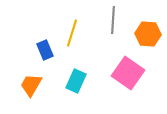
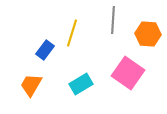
blue rectangle: rotated 60 degrees clockwise
cyan rectangle: moved 5 px right, 3 px down; rotated 35 degrees clockwise
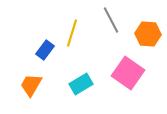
gray line: moved 2 px left; rotated 32 degrees counterclockwise
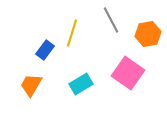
orange hexagon: rotated 15 degrees counterclockwise
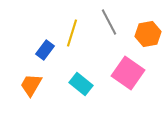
gray line: moved 2 px left, 2 px down
cyan rectangle: rotated 70 degrees clockwise
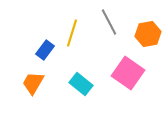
orange trapezoid: moved 2 px right, 2 px up
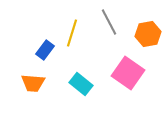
orange trapezoid: rotated 115 degrees counterclockwise
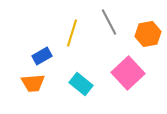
blue rectangle: moved 3 px left, 6 px down; rotated 24 degrees clockwise
pink square: rotated 12 degrees clockwise
orange trapezoid: rotated 10 degrees counterclockwise
